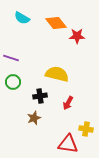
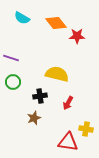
red triangle: moved 2 px up
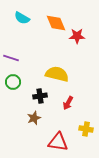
orange diamond: rotated 15 degrees clockwise
red triangle: moved 10 px left
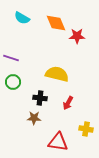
black cross: moved 2 px down; rotated 16 degrees clockwise
brown star: rotated 24 degrees clockwise
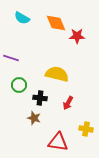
green circle: moved 6 px right, 3 px down
brown star: rotated 16 degrees clockwise
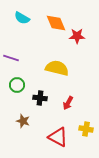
yellow semicircle: moved 6 px up
green circle: moved 2 px left
brown star: moved 11 px left, 3 px down
red triangle: moved 5 px up; rotated 20 degrees clockwise
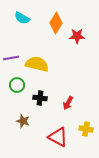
orange diamond: rotated 55 degrees clockwise
purple line: rotated 28 degrees counterclockwise
yellow semicircle: moved 20 px left, 4 px up
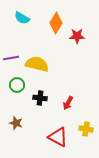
brown star: moved 7 px left, 2 px down
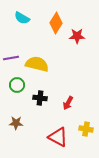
brown star: rotated 16 degrees counterclockwise
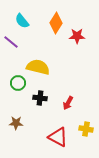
cyan semicircle: moved 3 px down; rotated 21 degrees clockwise
purple line: moved 16 px up; rotated 49 degrees clockwise
yellow semicircle: moved 1 px right, 3 px down
green circle: moved 1 px right, 2 px up
